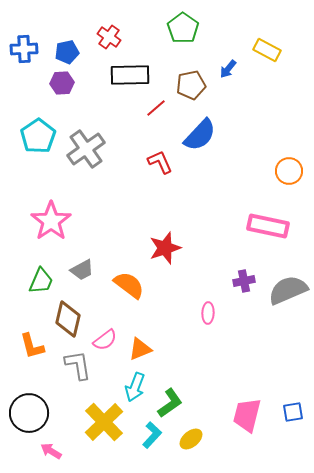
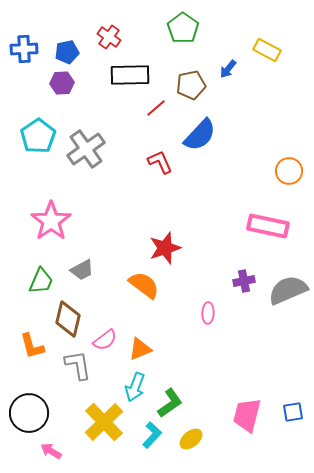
orange semicircle: moved 15 px right
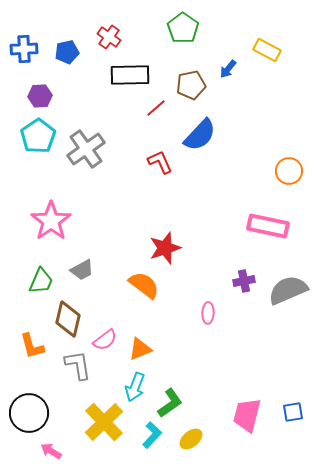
purple hexagon: moved 22 px left, 13 px down
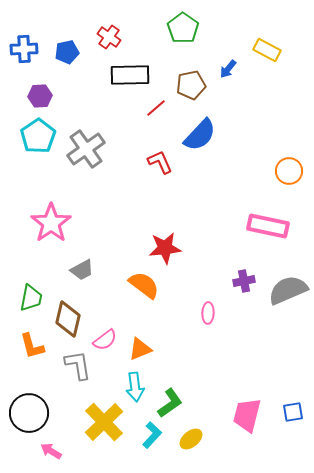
pink star: moved 2 px down
red star: rotated 12 degrees clockwise
green trapezoid: moved 10 px left, 17 px down; rotated 12 degrees counterclockwise
cyan arrow: rotated 28 degrees counterclockwise
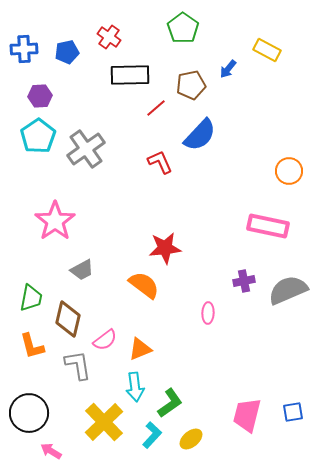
pink star: moved 4 px right, 2 px up
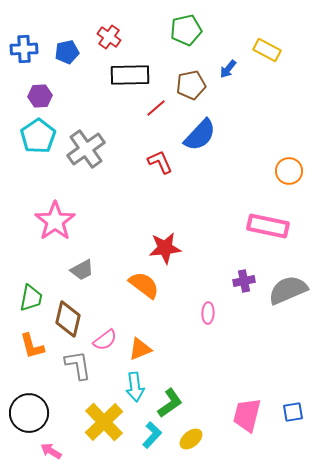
green pentagon: moved 3 px right, 2 px down; rotated 24 degrees clockwise
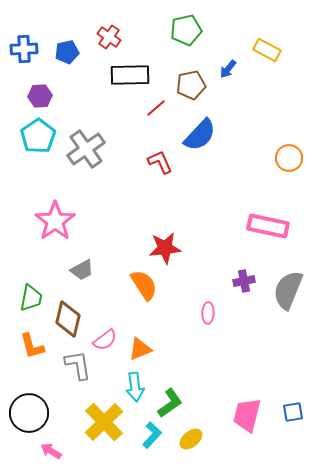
orange circle: moved 13 px up
orange semicircle: rotated 20 degrees clockwise
gray semicircle: rotated 45 degrees counterclockwise
